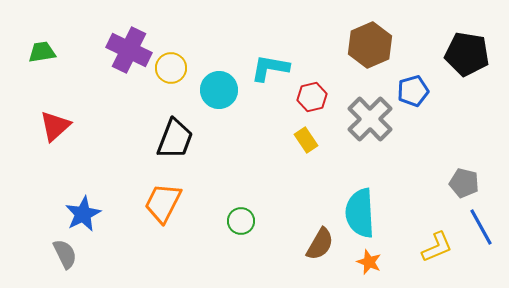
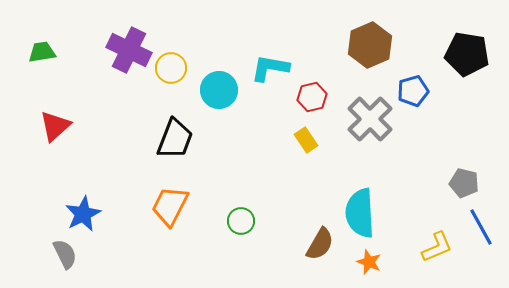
orange trapezoid: moved 7 px right, 3 px down
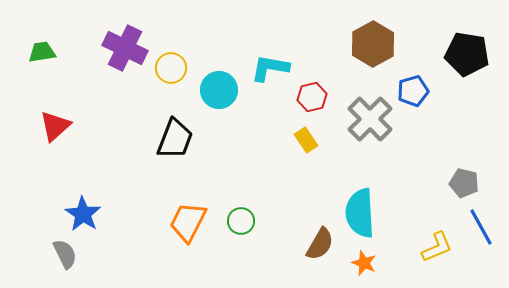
brown hexagon: moved 3 px right, 1 px up; rotated 6 degrees counterclockwise
purple cross: moved 4 px left, 2 px up
orange trapezoid: moved 18 px right, 16 px down
blue star: rotated 12 degrees counterclockwise
orange star: moved 5 px left, 1 px down
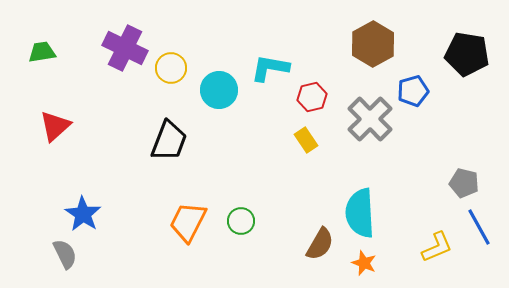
black trapezoid: moved 6 px left, 2 px down
blue line: moved 2 px left
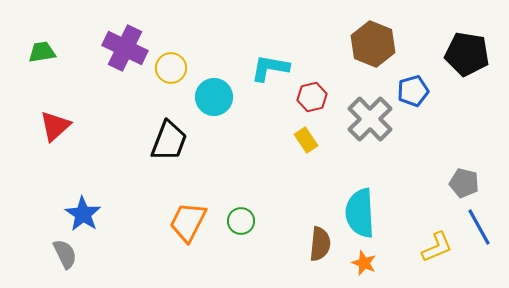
brown hexagon: rotated 9 degrees counterclockwise
cyan circle: moved 5 px left, 7 px down
brown semicircle: rotated 24 degrees counterclockwise
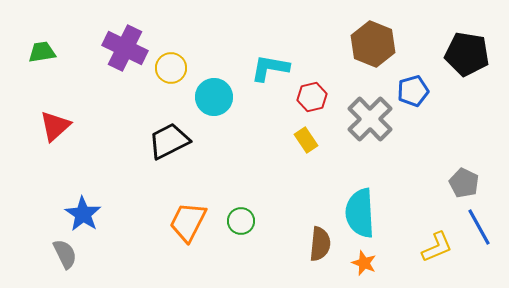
black trapezoid: rotated 138 degrees counterclockwise
gray pentagon: rotated 12 degrees clockwise
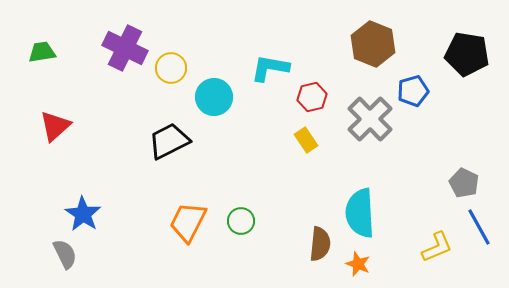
orange star: moved 6 px left, 1 px down
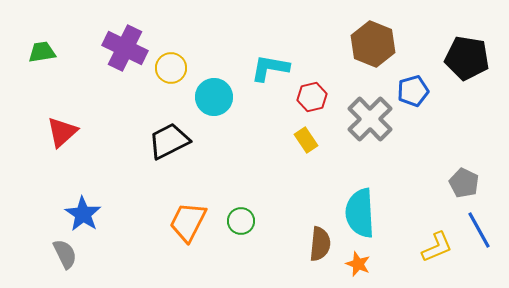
black pentagon: moved 4 px down
red triangle: moved 7 px right, 6 px down
blue line: moved 3 px down
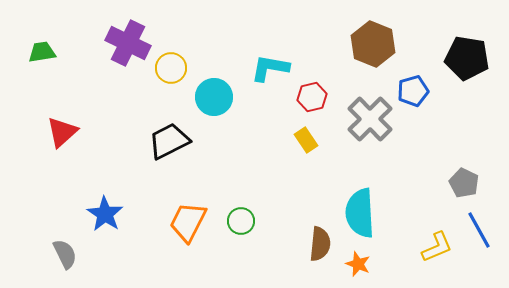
purple cross: moved 3 px right, 5 px up
blue star: moved 22 px right
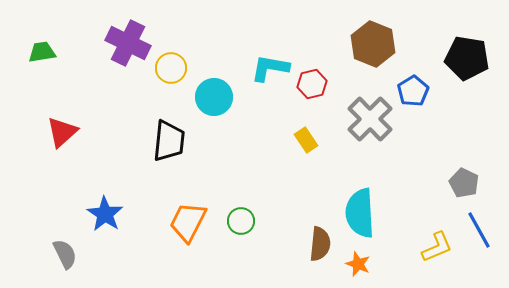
blue pentagon: rotated 16 degrees counterclockwise
red hexagon: moved 13 px up
black trapezoid: rotated 123 degrees clockwise
